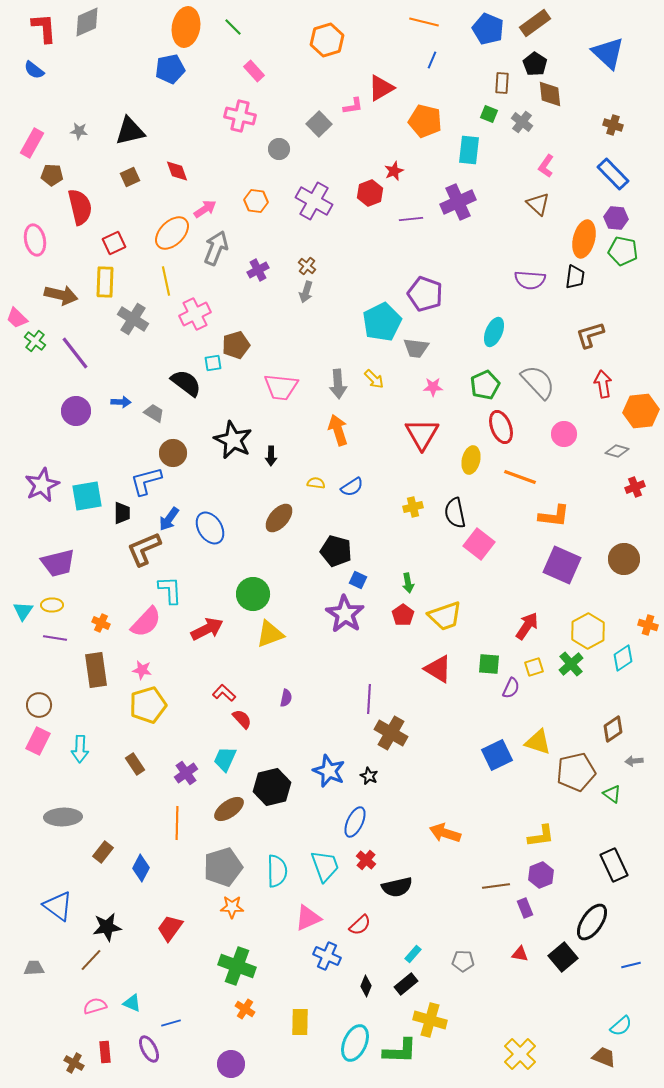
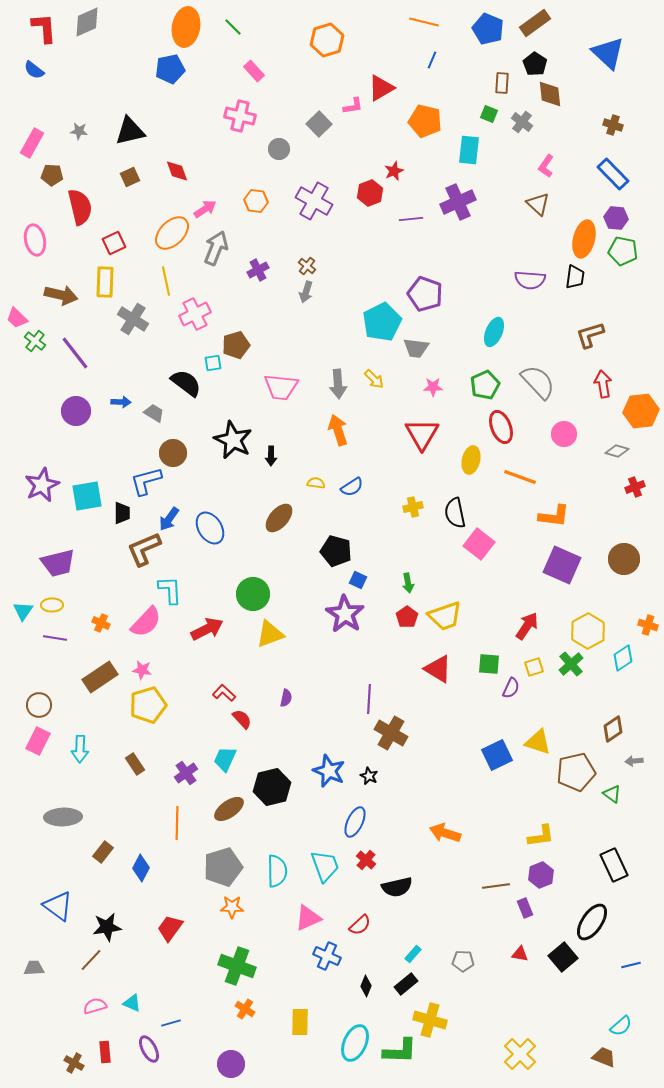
red pentagon at (403, 615): moved 4 px right, 2 px down
brown rectangle at (96, 670): moved 4 px right, 7 px down; rotated 64 degrees clockwise
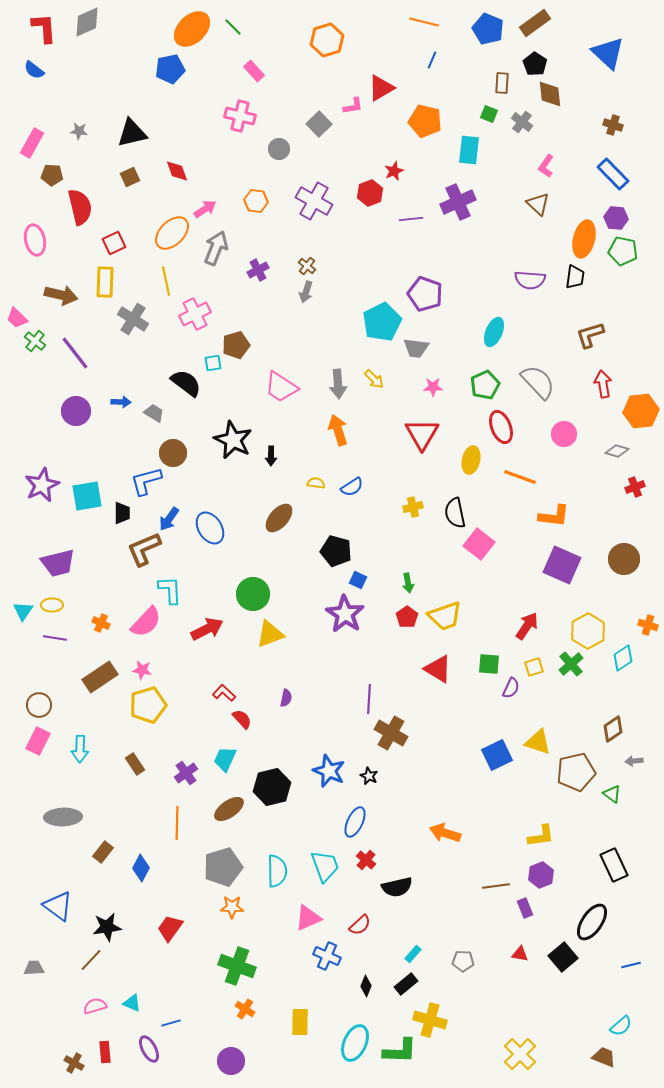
orange ellipse at (186, 27): moved 6 px right, 2 px down; rotated 36 degrees clockwise
black triangle at (130, 131): moved 2 px right, 2 px down
pink trapezoid at (281, 387): rotated 27 degrees clockwise
purple circle at (231, 1064): moved 3 px up
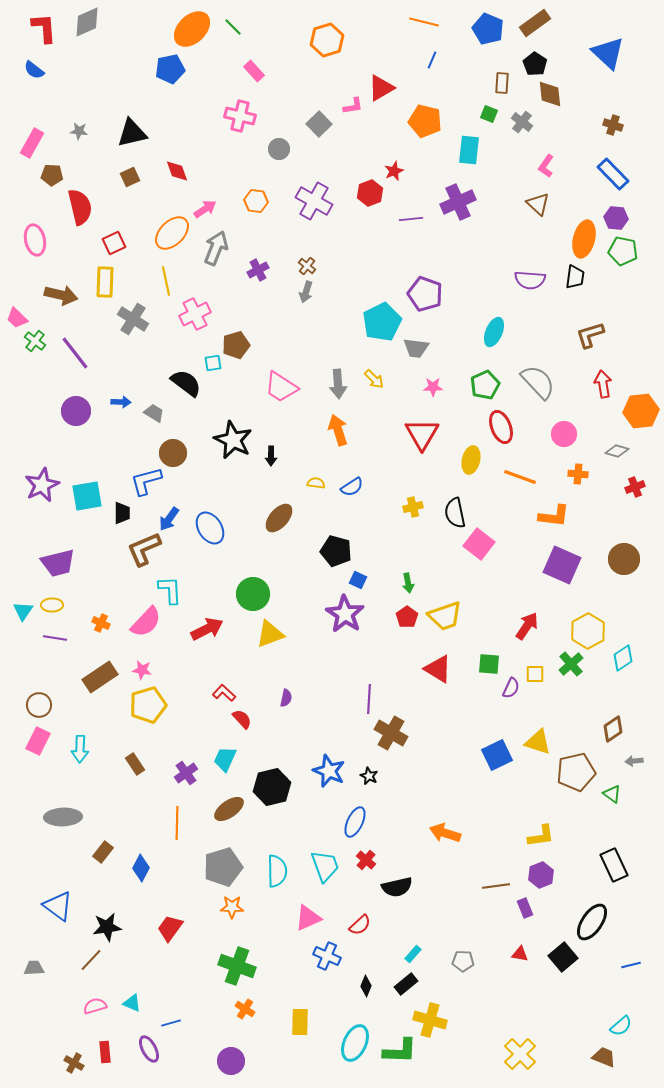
orange cross at (648, 625): moved 70 px left, 151 px up; rotated 12 degrees counterclockwise
yellow square at (534, 667): moved 1 px right, 7 px down; rotated 18 degrees clockwise
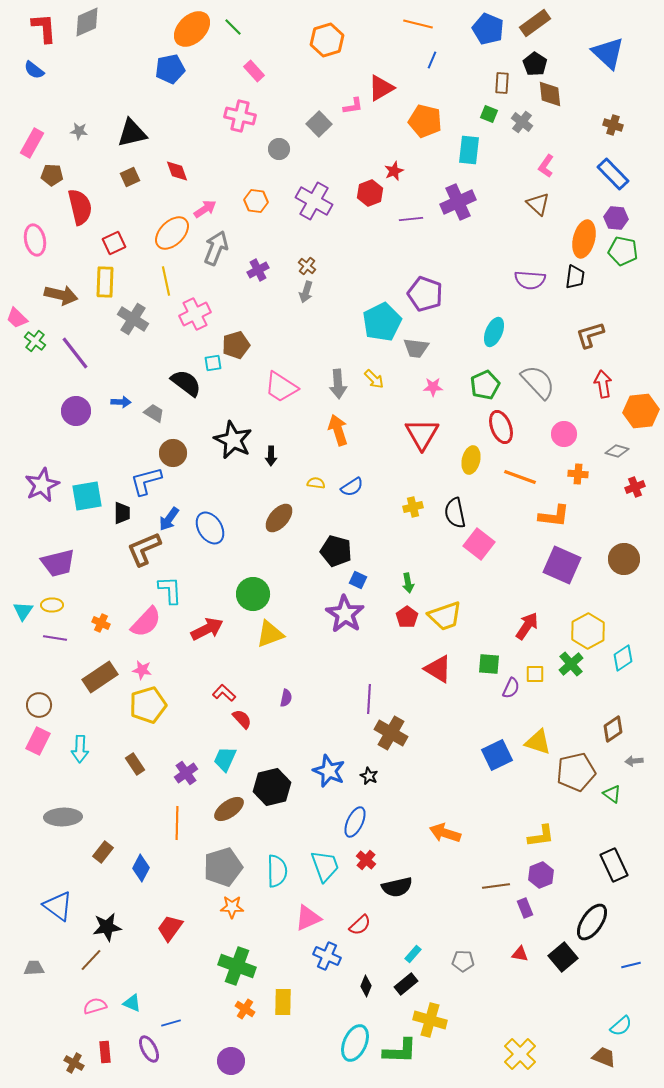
orange line at (424, 22): moved 6 px left, 2 px down
yellow rectangle at (300, 1022): moved 17 px left, 20 px up
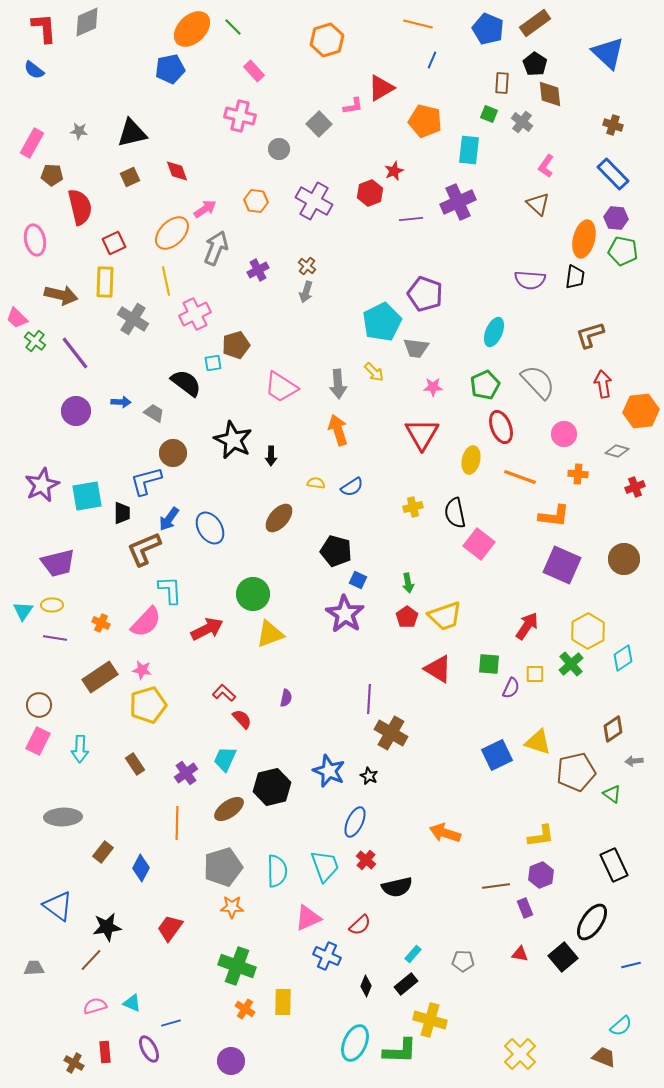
yellow arrow at (374, 379): moved 7 px up
